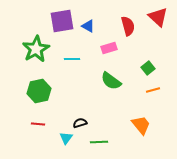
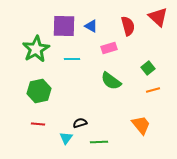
purple square: moved 2 px right, 5 px down; rotated 10 degrees clockwise
blue triangle: moved 3 px right
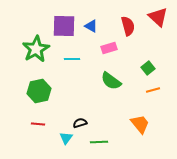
orange trapezoid: moved 1 px left, 1 px up
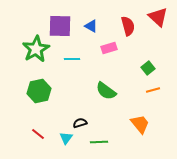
purple square: moved 4 px left
green semicircle: moved 5 px left, 10 px down
red line: moved 10 px down; rotated 32 degrees clockwise
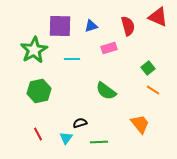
red triangle: rotated 20 degrees counterclockwise
blue triangle: rotated 48 degrees counterclockwise
green star: moved 2 px left, 1 px down
orange line: rotated 48 degrees clockwise
red line: rotated 24 degrees clockwise
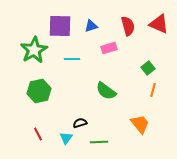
red triangle: moved 1 px right, 7 px down
orange line: rotated 72 degrees clockwise
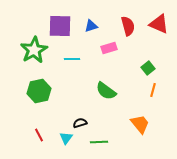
red line: moved 1 px right, 1 px down
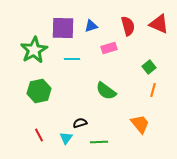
purple square: moved 3 px right, 2 px down
green square: moved 1 px right, 1 px up
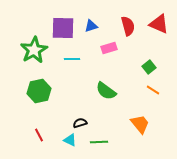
orange line: rotated 72 degrees counterclockwise
cyan triangle: moved 4 px right, 2 px down; rotated 40 degrees counterclockwise
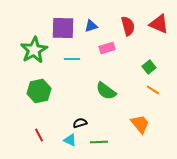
pink rectangle: moved 2 px left
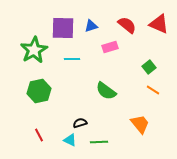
red semicircle: moved 1 px left, 1 px up; rotated 36 degrees counterclockwise
pink rectangle: moved 3 px right, 1 px up
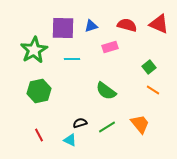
red semicircle: rotated 24 degrees counterclockwise
green line: moved 8 px right, 15 px up; rotated 30 degrees counterclockwise
